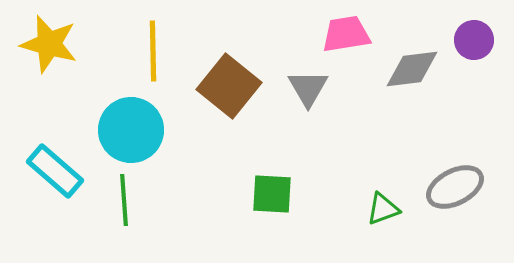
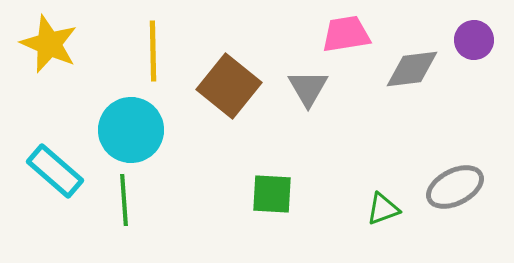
yellow star: rotated 8 degrees clockwise
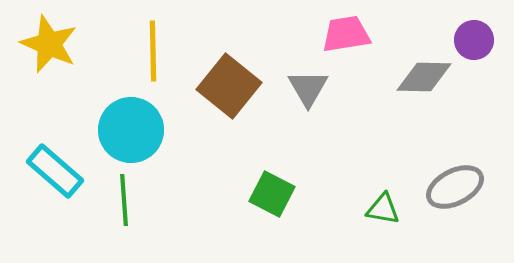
gray diamond: moved 12 px right, 8 px down; rotated 8 degrees clockwise
green square: rotated 24 degrees clockwise
green triangle: rotated 30 degrees clockwise
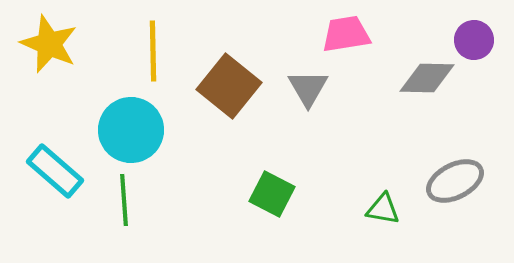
gray diamond: moved 3 px right, 1 px down
gray ellipse: moved 6 px up
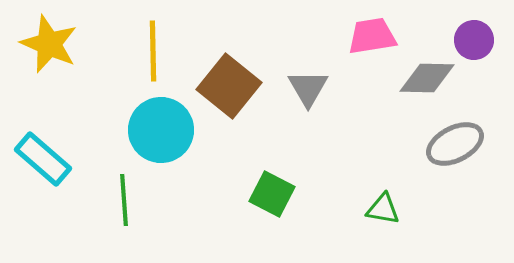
pink trapezoid: moved 26 px right, 2 px down
cyan circle: moved 30 px right
cyan rectangle: moved 12 px left, 12 px up
gray ellipse: moved 37 px up
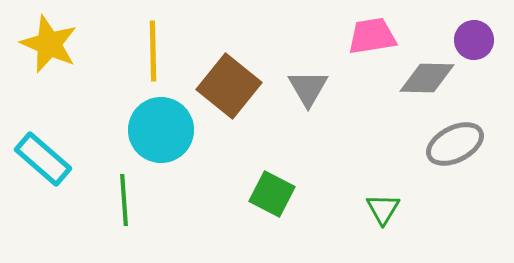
green triangle: rotated 51 degrees clockwise
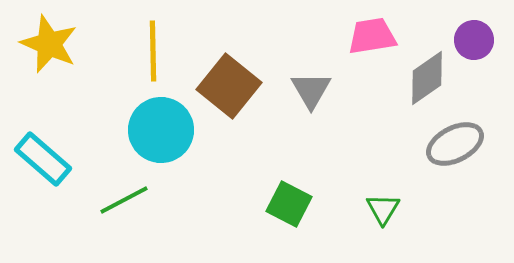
gray diamond: rotated 36 degrees counterclockwise
gray triangle: moved 3 px right, 2 px down
green square: moved 17 px right, 10 px down
green line: rotated 66 degrees clockwise
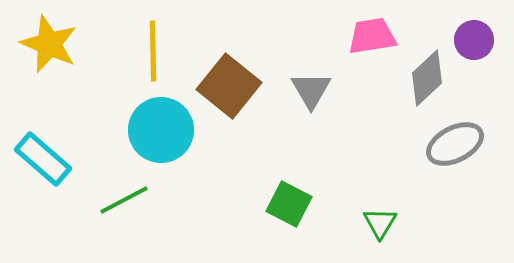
gray diamond: rotated 8 degrees counterclockwise
green triangle: moved 3 px left, 14 px down
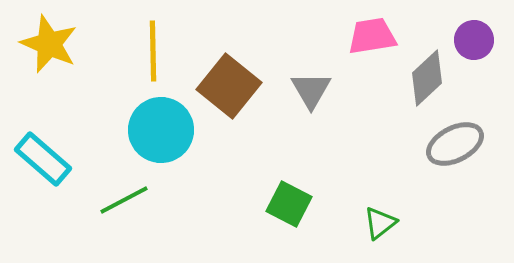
green triangle: rotated 21 degrees clockwise
